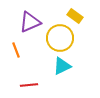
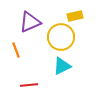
yellow rectangle: rotated 49 degrees counterclockwise
yellow circle: moved 1 px right, 1 px up
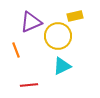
purple triangle: moved 1 px right
yellow circle: moved 3 px left, 1 px up
